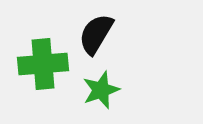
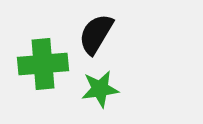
green star: moved 1 px left, 1 px up; rotated 12 degrees clockwise
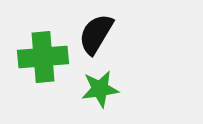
green cross: moved 7 px up
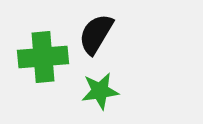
green star: moved 2 px down
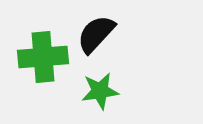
black semicircle: rotated 12 degrees clockwise
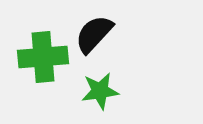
black semicircle: moved 2 px left
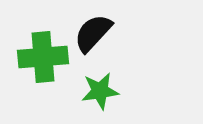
black semicircle: moved 1 px left, 1 px up
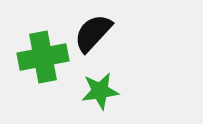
green cross: rotated 6 degrees counterclockwise
